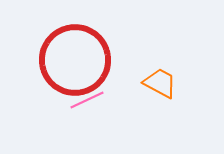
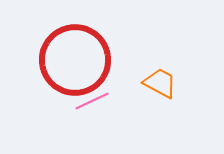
pink line: moved 5 px right, 1 px down
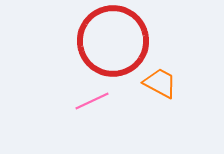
red circle: moved 38 px right, 19 px up
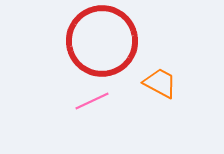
red circle: moved 11 px left
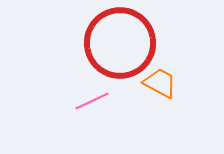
red circle: moved 18 px right, 2 px down
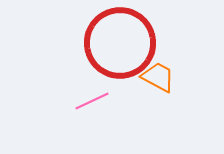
orange trapezoid: moved 2 px left, 6 px up
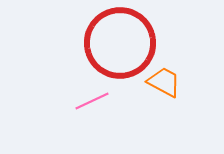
orange trapezoid: moved 6 px right, 5 px down
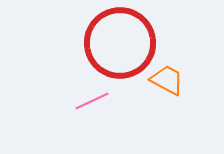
orange trapezoid: moved 3 px right, 2 px up
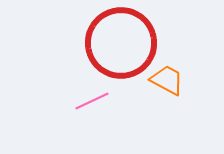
red circle: moved 1 px right
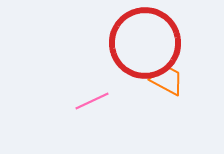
red circle: moved 24 px right
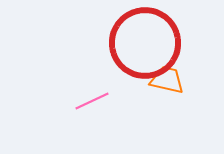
orange trapezoid: rotated 15 degrees counterclockwise
